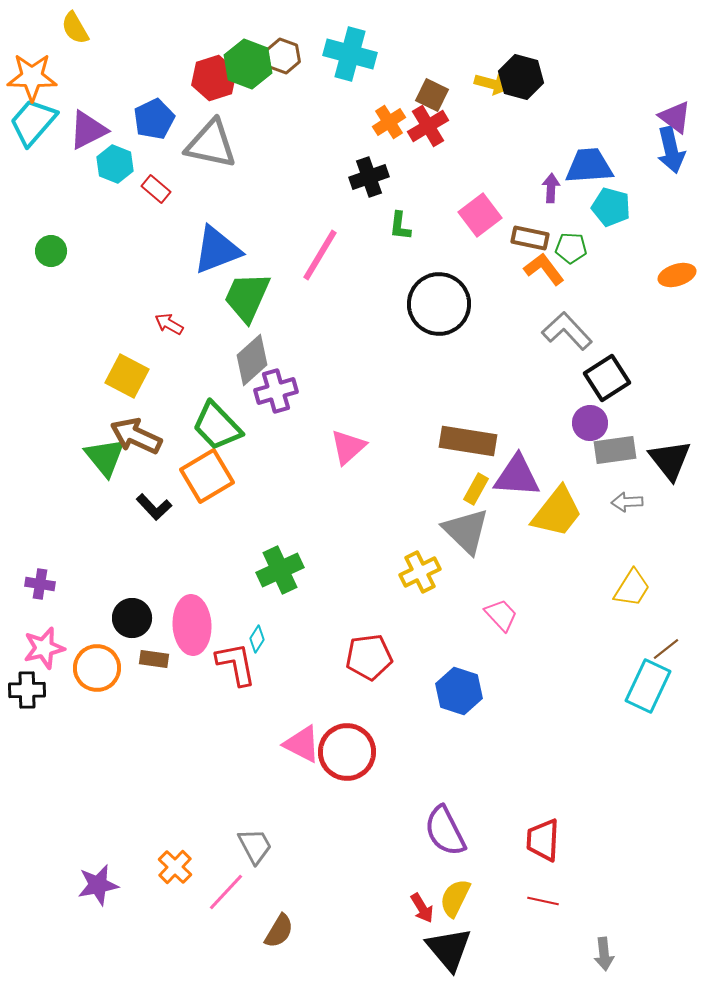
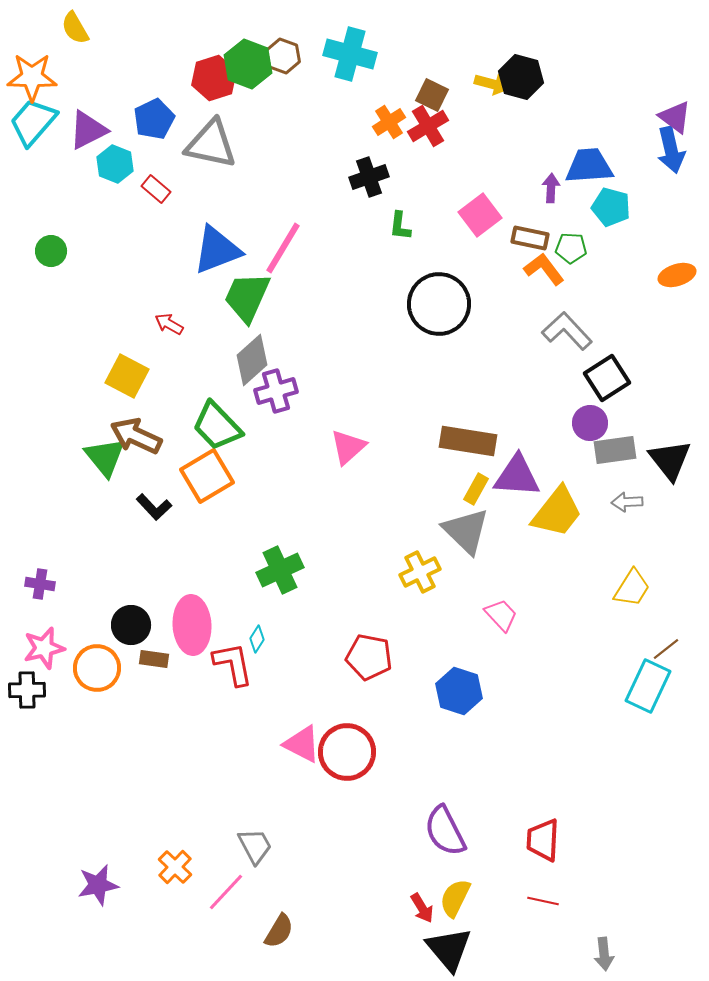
pink line at (320, 255): moved 37 px left, 7 px up
black circle at (132, 618): moved 1 px left, 7 px down
red pentagon at (369, 657): rotated 18 degrees clockwise
red L-shape at (236, 664): moved 3 px left
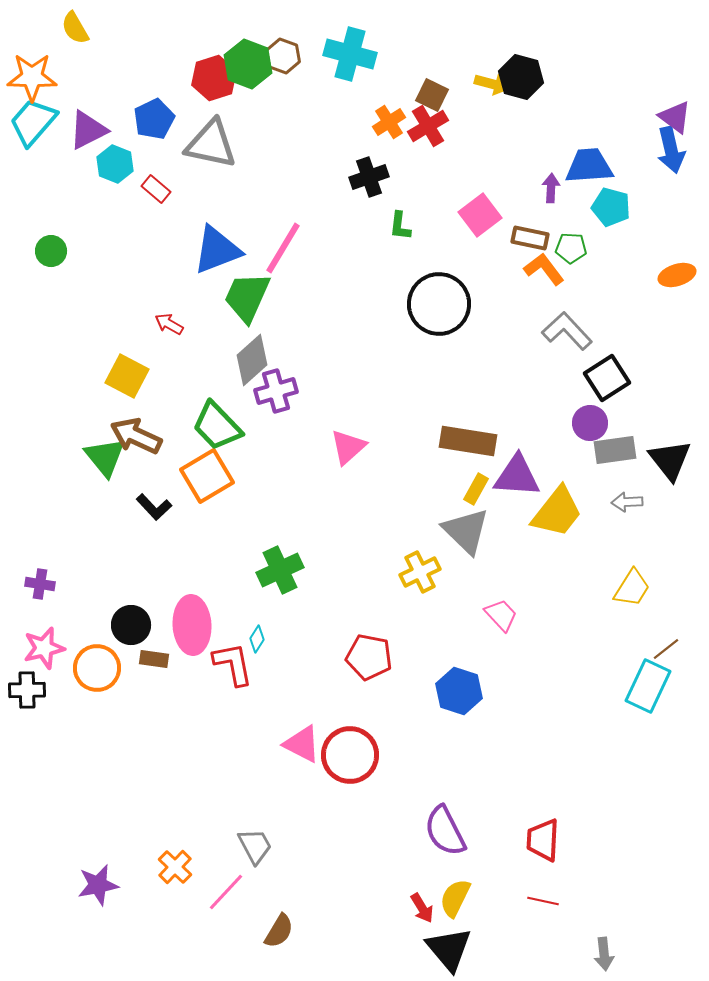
red circle at (347, 752): moved 3 px right, 3 px down
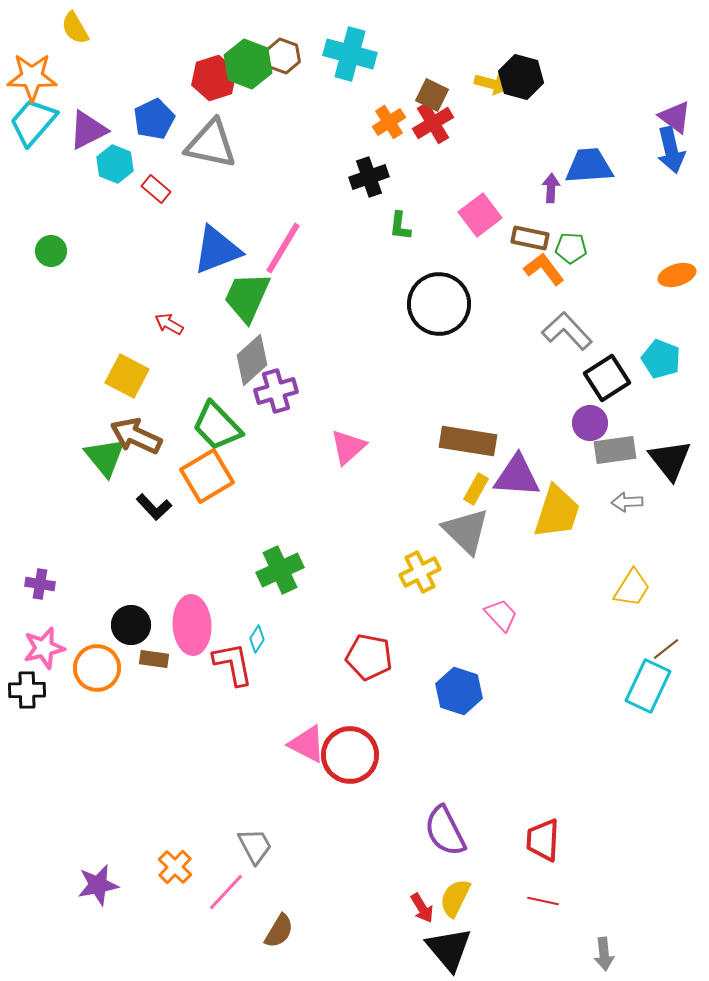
red cross at (428, 126): moved 5 px right, 3 px up
cyan pentagon at (611, 207): moved 50 px right, 152 px down; rotated 6 degrees clockwise
yellow trapezoid at (557, 512): rotated 20 degrees counterclockwise
pink triangle at (302, 744): moved 5 px right
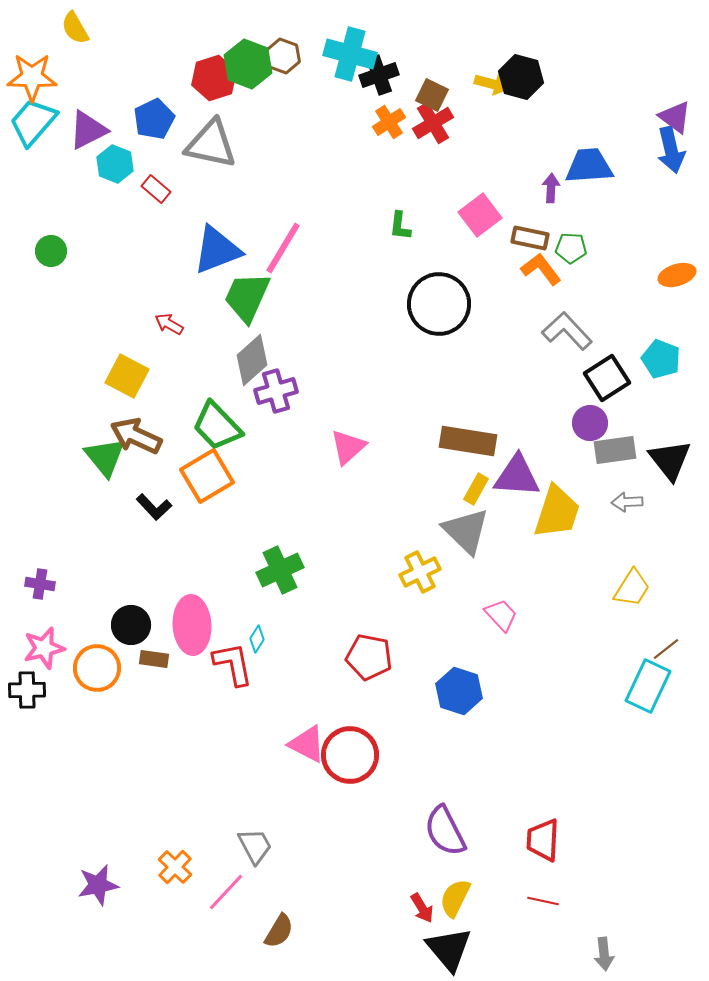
black cross at (369, 177): moved 10 px right, 102 px up
orange L-shape at (544, 269): moved 3 px left
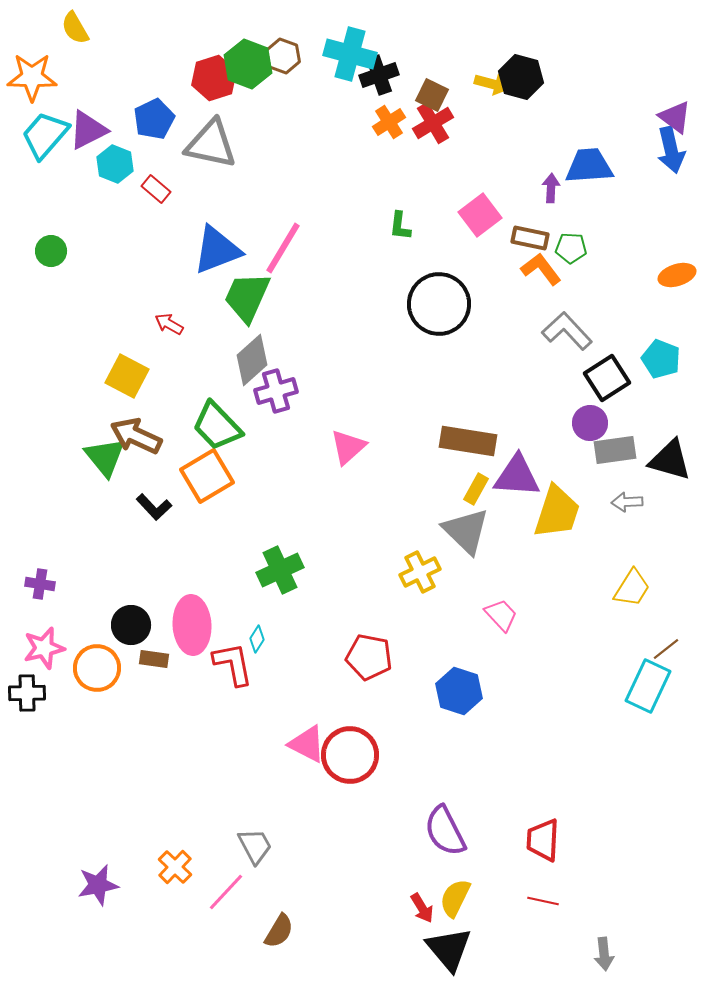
cyan trapezoid at (33, 122): moved 12 px right, 13 px down
black triangle at (670, 460): rotated 36 degrees counterclockwise
black cross at (27, 690): moved 3 px down
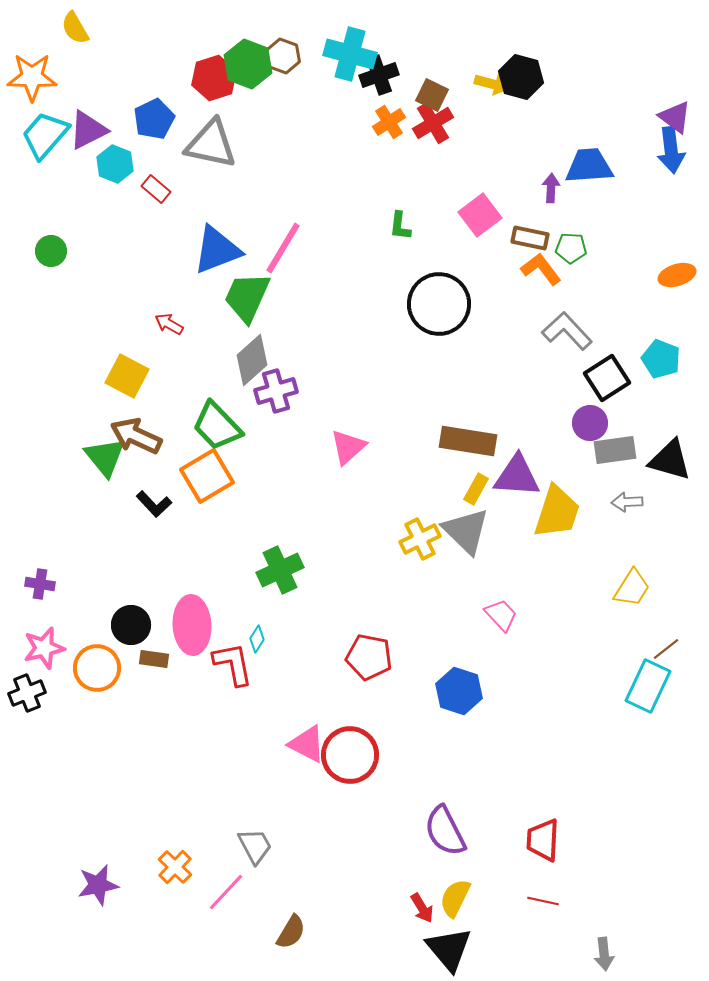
blue arrow at (671, 150): rotated 6 degrees clockwise
black L-shape at (154, 507): moved 3 px up
yellow cross at (420, 572): moved 33 px up
black cross at (27, 693): rotated 21 degrees counterclockwise
brown semicircle at (279, 931): moved 12 px right, 1 px down
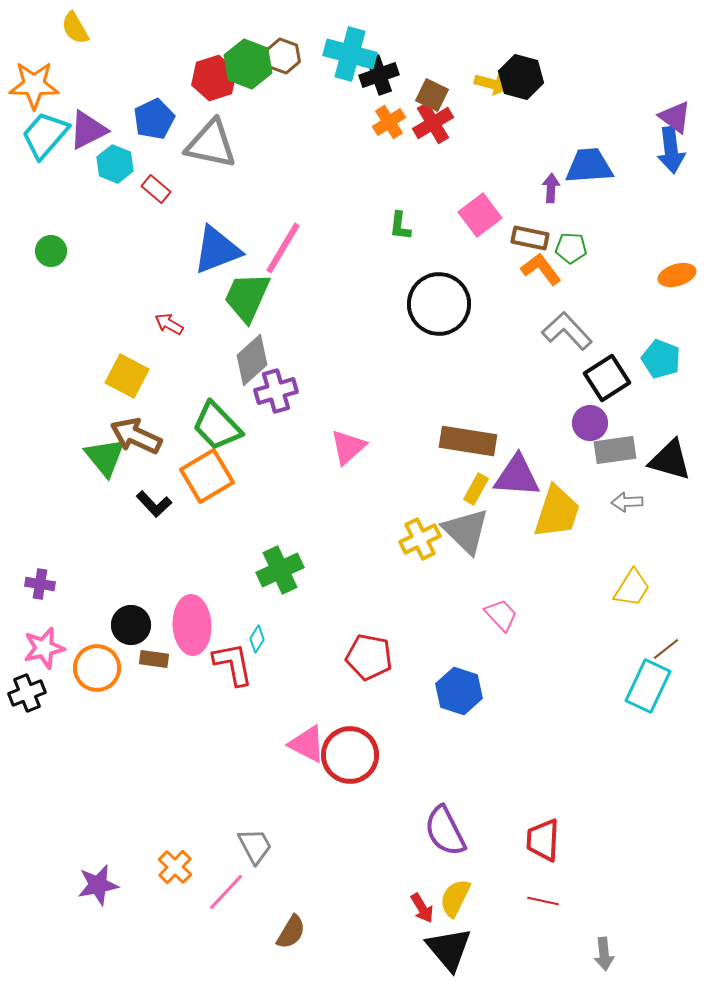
orange star at (32, 77): moved 2 px right, 8 px down
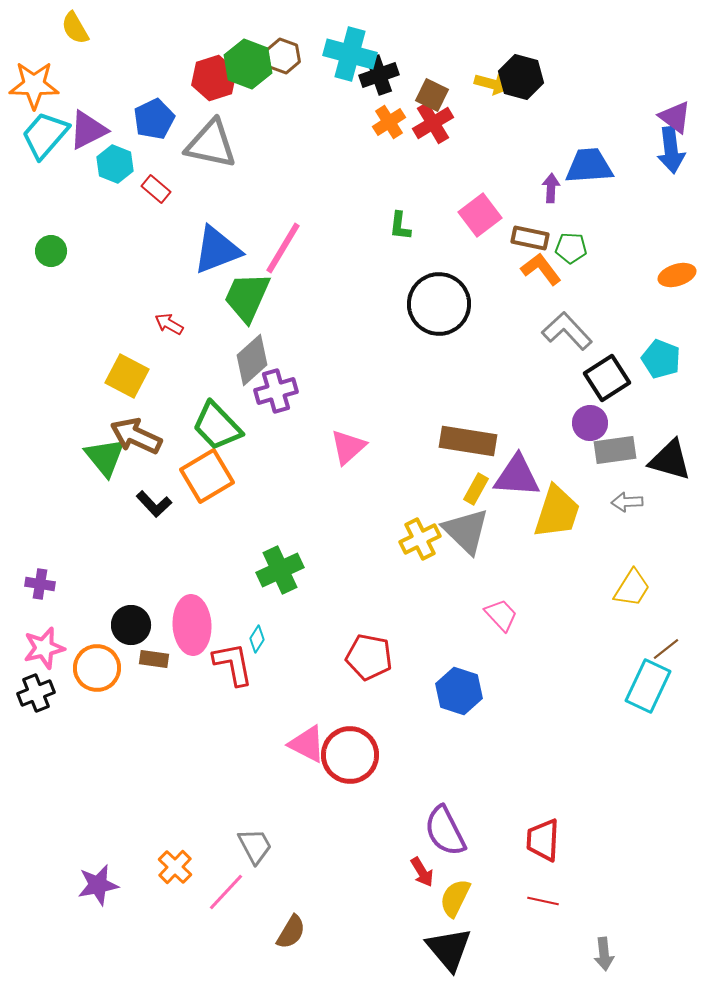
black cross at (27, 693): moved 9 px right
red arrow at (422, 908): moved 36 px up
